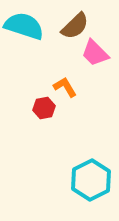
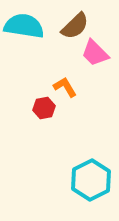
cyan semicircle: rotated 9 degrees counterclockwise
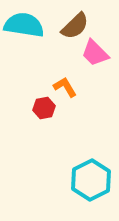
cyan semicircle: moved 1 px up
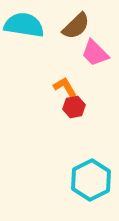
brown semicircle: moved 1 px right
red hexagon: moved 30 px right, 1 px up
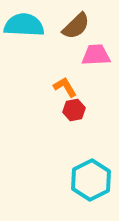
cyan semicircle: rotated 6 degrees counterclockwise
pink trapezoid: moved 1 px right, 2 px down; rotated 132 degrees clockwise
red hexagon: moved 3 px down
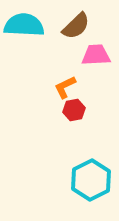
orange L-shape: rotated 85 degrees counterclockwise
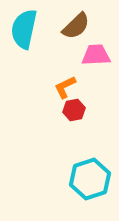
cyan semicircle: moved 4 px down; rotated 81 degrees counterclockwise
cyan hexagon: moved 1 px left, 1 px up; rotated 9 degrees clockwise
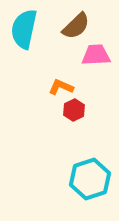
orange L-shape: moved 4 px left; rotated 50 degrees clockwise
red hexagon: rotated 15 degrees counterclockwise
